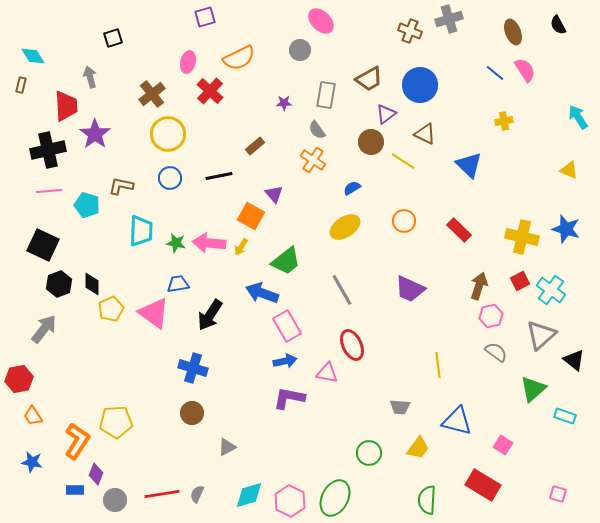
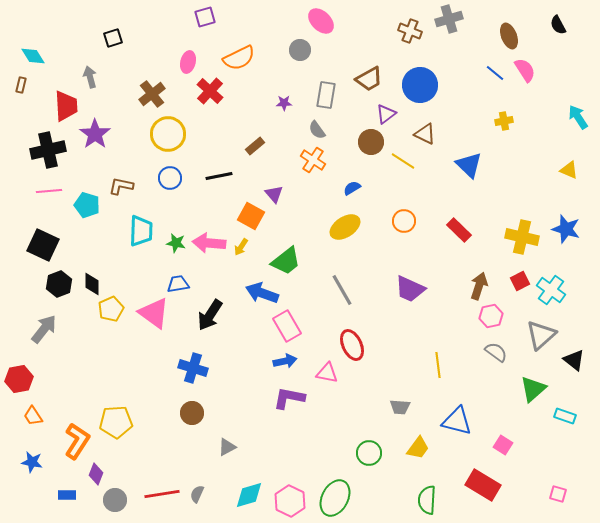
brown ellipse at (513, 32): moved 4 px left, 4 px down
blue rectangle at (75, 490): moved 8 px left, 5 px down
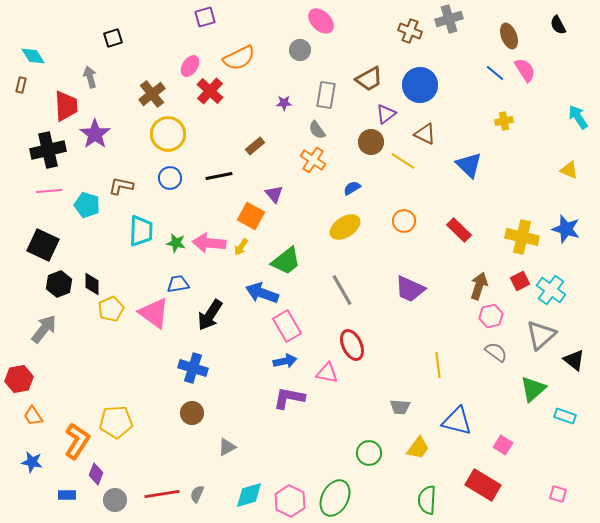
pink ellipse at (188, 62): moved 2 px right, 4 px down; rotated 20 degrees clockwise
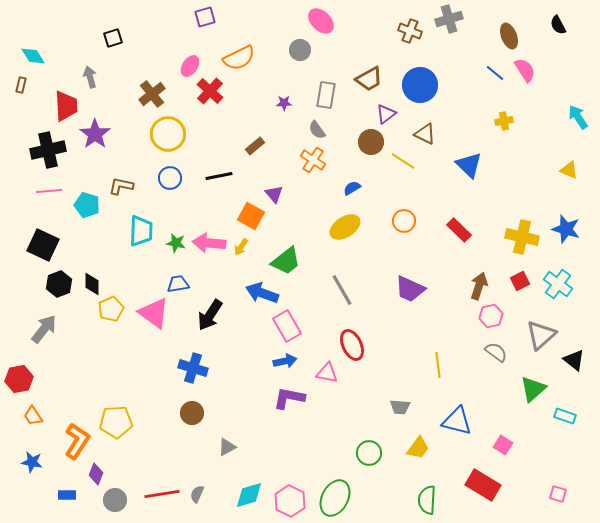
cyan cross at (551, 290): moved 7 px right, 6 px up
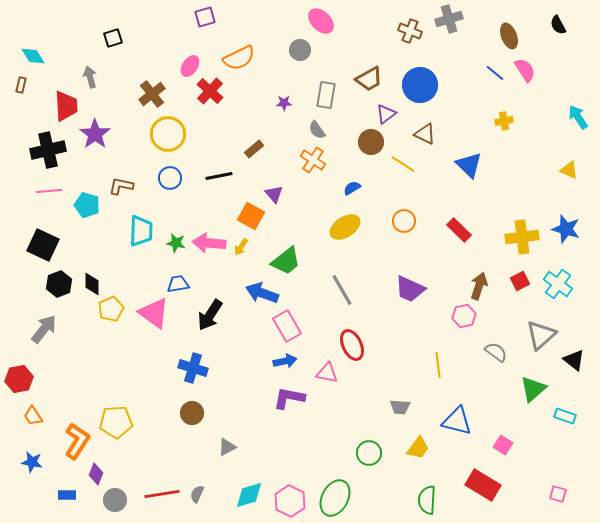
brown rectangle at (255, 146): moved 1 px left, 3 px down
yellow line at (403, 161): moved 3 px down
yellow cross at (522, 237): rotated 20 degrees counterclockwise
pink hexagon at (491, 316): moved 27 px left
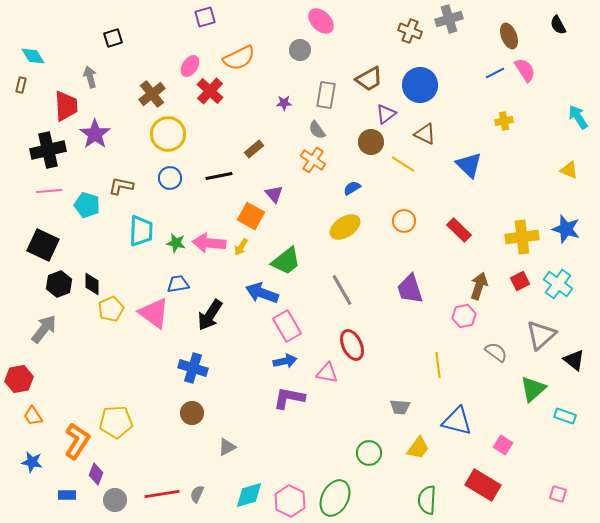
blue line at (495, 73): rotated 66 degrees counterclockwise
purple trapezoid at (410, 289): rotated 48 degrees clockwise
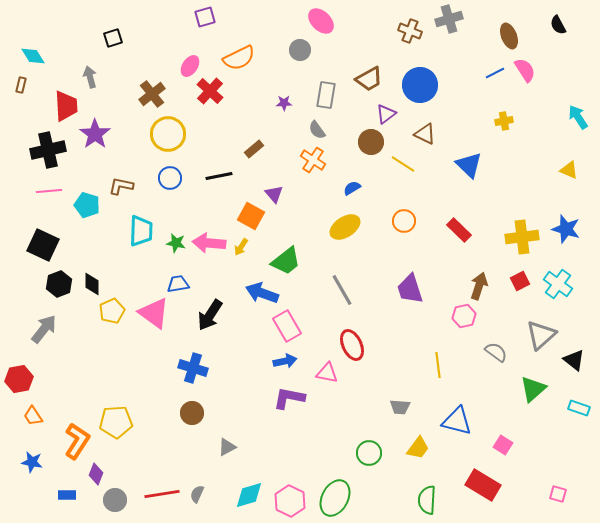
yellow pentagon at (111, 309): moved 1 px right, 2 px down
cyan rectangle at (565, 416): moved 14 px right, 8 px up
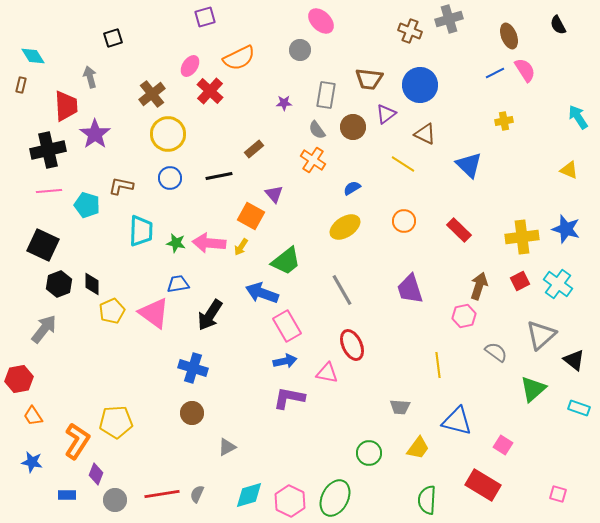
brown trapezoid at (369, 79): rotated 36 degrees clockwise
brown circle at (371, 142): moved 18 px left, 15 px up
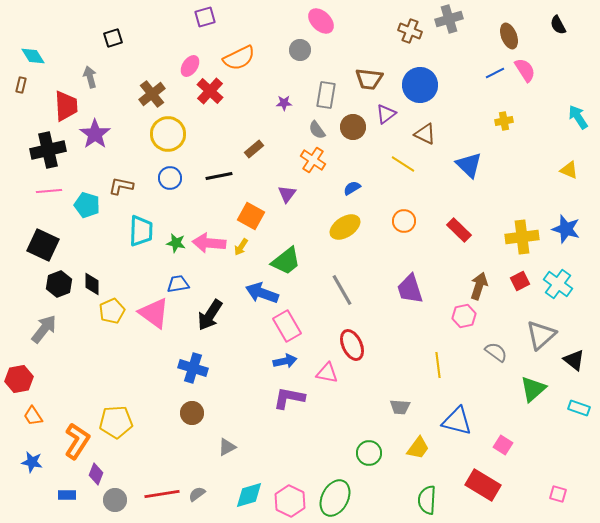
purple triangle at (274, 194): moved 13 px right; rotated 18 degrees clockwise
gray semicircle at (197, 494): rotated 30 degrees clockwise
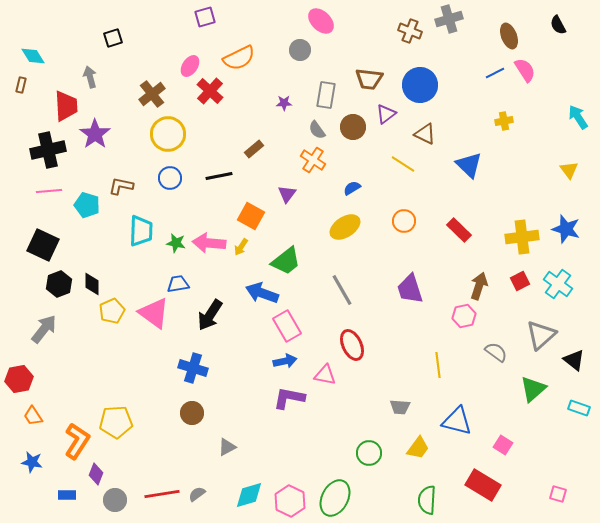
yellow triangle at (569, 170): rotated 30 degrees clockwise
pink triangle at (327, 373): moved 2 px left, 2 px down
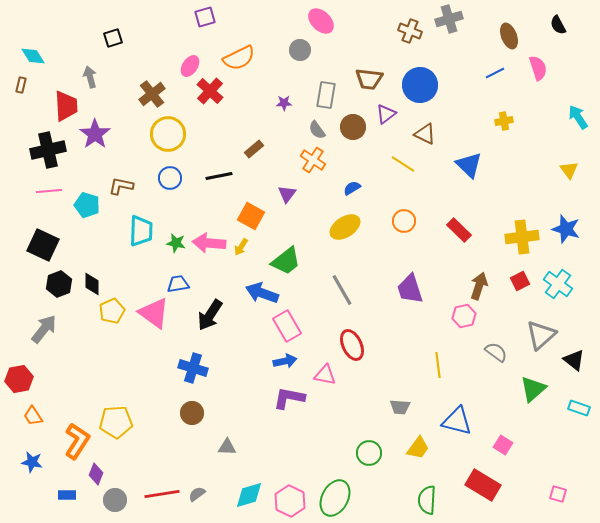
pink semicircle at (525, 70): moved 13 px right, 2 px up; rotated 15 degrees clockwise
gray triangle at (227, 447): rotated 30 degrees clockwise
